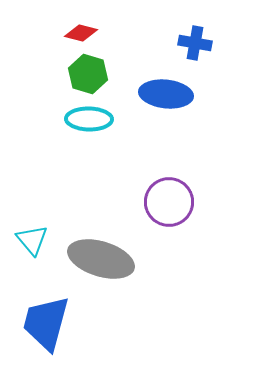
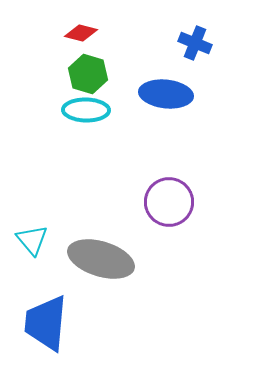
blue cross: rotated 12 degrees clockwise
cyan ellipse: moved 3 px left, 9 px up
blue trapezoid: rotated 10 degrees counterclockwise
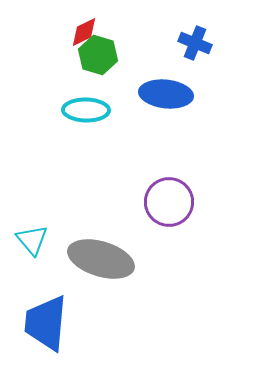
red diamond: moved 3 px right, 1 px up; rotated 40 degrees counterclockwise
green hexagon: moved 10 px right, 19 px up
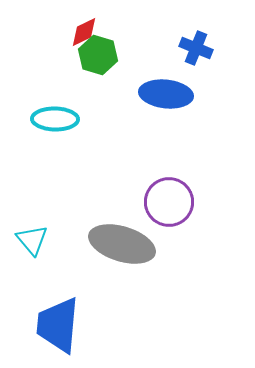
blue cross: moved 1 px right, 5 px down
cyan ellipse: moved 31 px left, 9 px down
gray ellipse: moved 21 px right, 15 px up
blue trapezoid: moved 12 px right, 2 px down
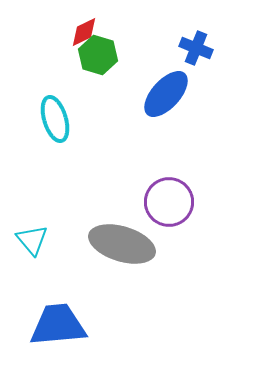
blue ellipse: rotated 54 degrees counterclockwise
cyan ellipse: rotated 72 degrees clockwise
blue trapezoid: rotated 80 degrees clockwise
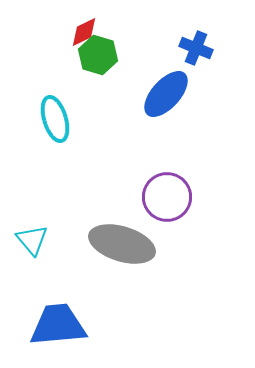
purple circle: moved 2 px left, 5 px up
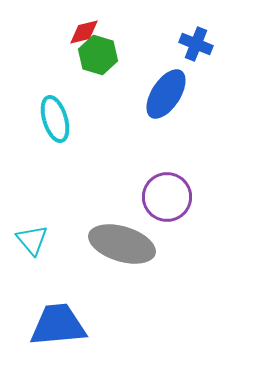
red diamond: rotated 12 degrees clockwise
blue cross: moved 4 px up
blue ellipse: rotated 9 degrees counterclockwise
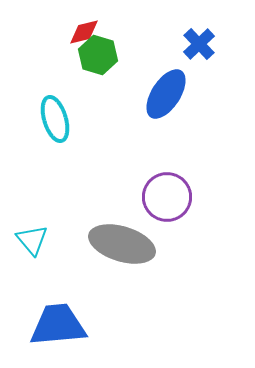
blue cross: moved 3 px right; rotated 24 degrees clockwise
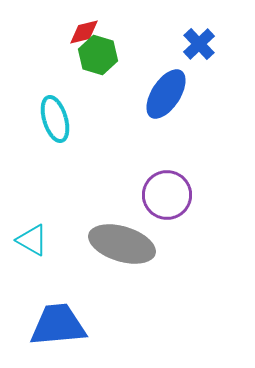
purple circle: moved 2 px up
cyan triangle: rotated 20 degrees counterclockwise
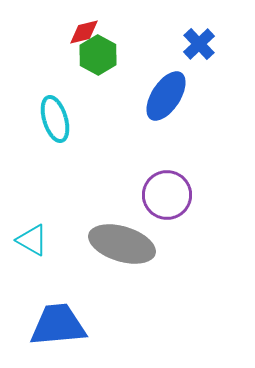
green hexagon: rotated 12 degrees clockwise
blue ellipse: moved 2 px down
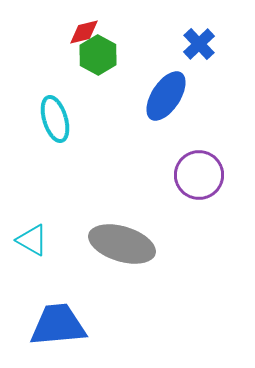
purple circle: moved 32 px right, 20 px up
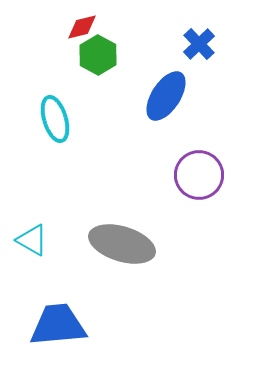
red diamond: moved 2 px left, 5 px up
